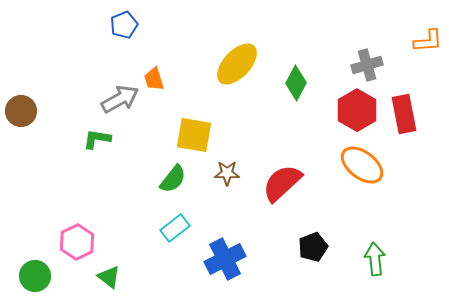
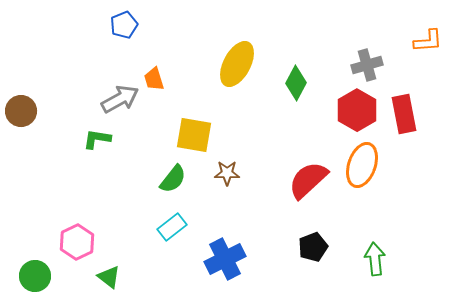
yellow ellipse: rotated 15 degrees counterclockwise
orange ellipse: rotated 72 degrees clockwise
red semicircle: moved 26 px right, 3 px up
cyan rectangle: moved 3 px left, 1 px up
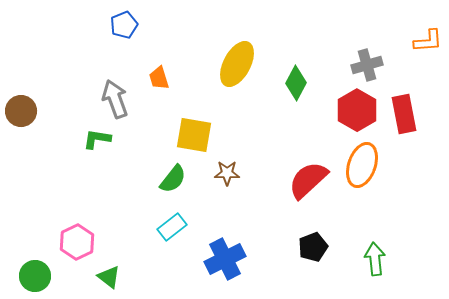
orange trapezoid: moved 5 px right, 1 px up
gray arrow: moved 5 px left; rotated 81 degrees counterclockwise
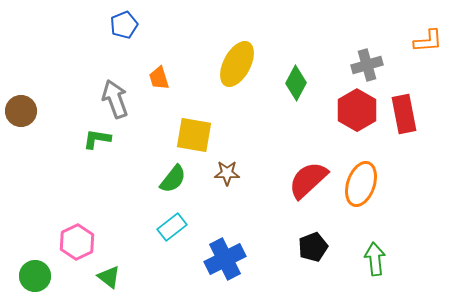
orange ellipse: moved 1 px left, 19 px down
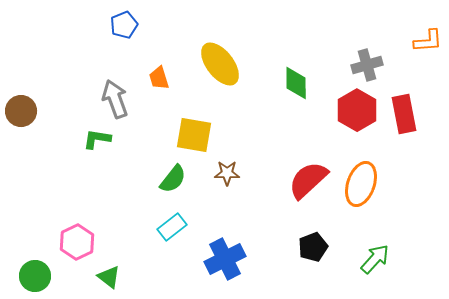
yellow ellipse: moved 17 px left; rotated 66 degrees counterclockwise
green diamond: rotated 28 degrees counterclockwise
green arrow: rotated 48 degrees clockwise
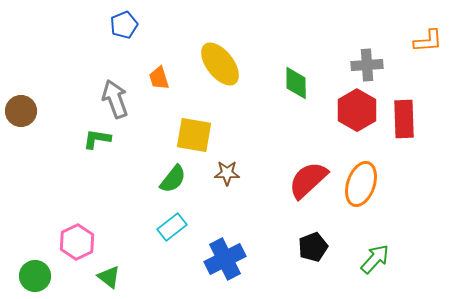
gray cross: rotated 12 degrees clockwise
red rectangle: moved 5 px down; rotated 9 degrees clockwise
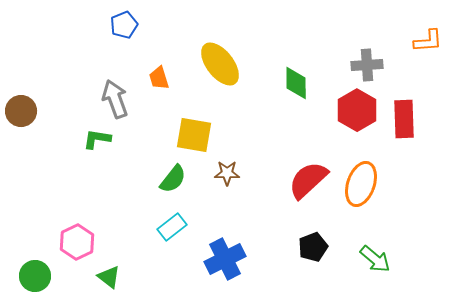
green arrow: rotated 88 degrees clockwise
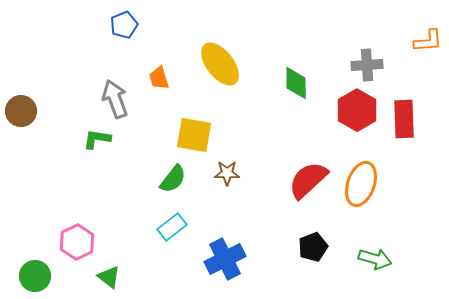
green arrow: rotated 24 degrees counterclockwise
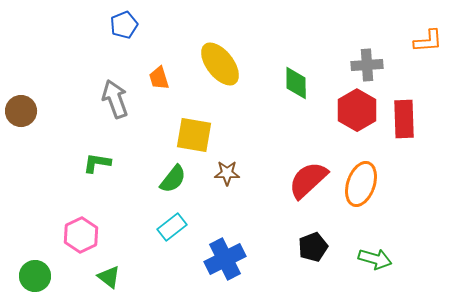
green L-shape: moved 24 px down
pink hexagon: moved 4 px right, 7 px up
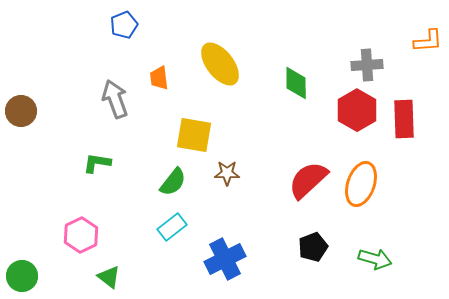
orange trapezoid: rotated 10 degrees clockwise
green semicircle: moved 3 px down
green circle: moved 13 px left
